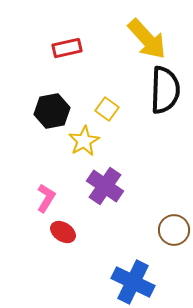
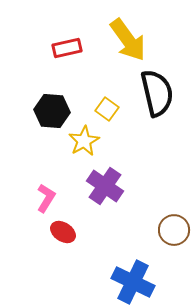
yellow arrow: moved 19 px left, 1 px down; rotated 6 degrees clockwise
black semicircle: moved 8 px left, 3 px down; rotated 15 degrees counterclockwise
black hexagon: rotated 16 degrees clockwise
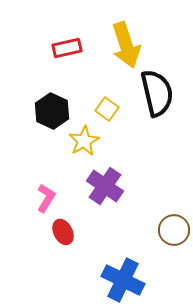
yellow arrow: moved 2 px left, 5 px down; rotated 18 degrees clockwise
black hexagon: rotated 20 degrees clockwise
red ellipse: rotated 30 degrees clockwise
blue cross: moved 10 px left, 2 px up
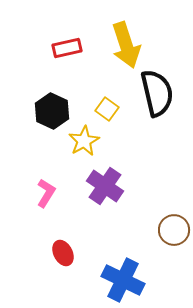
pink L-shape: moved 5 px up
red ellipse: moved 21 px down
